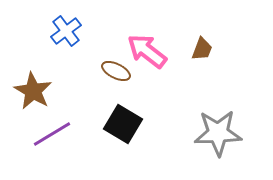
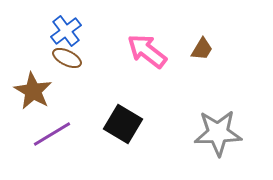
brown trapezoid: rotated 10 degrees clockwise
brown ellipse: moved 49 px left, 13 px up
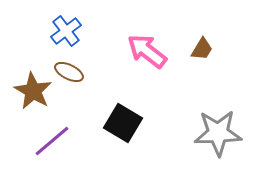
brown ellipse: moved 2 px right, 14 px down
black square: moved 1 px up
purple line: moved 7 px down; rotated 9 degrees counterclockwise
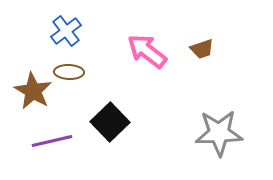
brown trapezoid: rotated 40 degrees clockwise
brown ellipse: rotated 24 degrees counterclockwise
black square: moved 13 px left, 1 px up; rotated 15 degrees clockwise
gray star: moved 1 px right
purple line: rotated 27 degrees clockwise
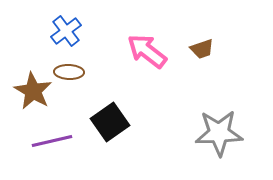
black square: rotated 9 degrees clockwise
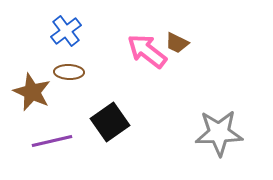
brown trapezoid: moved 25 px left, 6 px up; rotated 45 degrees clockwise
brown star: moved 1 px left, 1 px down; rotated 6 degrees counterclockwise
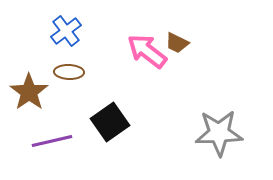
brown star: moved 3 px left; rotated 12 degrees clockwise
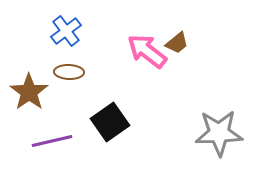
brown trapezoid: rotated 65 degrees counterclockwise
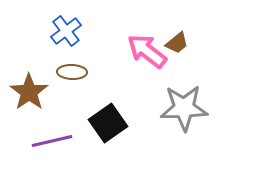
brown ellipse: moved 3 px right
black square: moved 2 px left, 1 px down
gray star: moved 35 px left, 25 px up
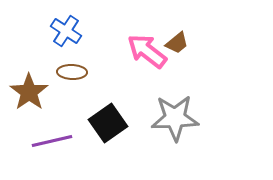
blue cross: rotated 20 degrees counterclockwise
gray star: moved 9 px left, 10 px down
